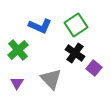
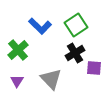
blue L-shape: rotated 20 degrees clockwise
black cross: rotated 24 degrees clockwise
purple square: rotated 35 degrees counterclockwise
purple triangle: moved 2 px up
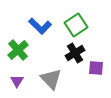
purple square: moved 2 px right
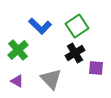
green square: moved 1 px right, 1 px down
purple triangle: rotated 32 degrees counterclockwise
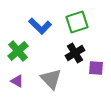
green square: moved 4 px up; rotated 15 degrees clockwise
green cross: moved 1 px down
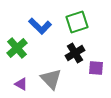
green cross: moved 1 px left, 3 px up
purple triangle: moved 4 px right, 3 px down
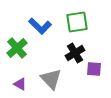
green square: rotated 10 degrees clockwise
purple square: moved 2 px left, 1 px down
purple triangle: moved 1 px left
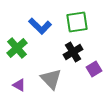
black cross: moved 2 px left, 1 px up
purple square: rotated 35 degrees counterclockwise
purple triangle: moved 1 px left, 1 px down
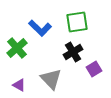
blue L-shape: moved 2 px down
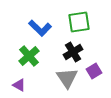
green square: moved 2 px right
green cross: moved 12 px right, 8 px down
purple square: moved 2 px down
gray triangle: moved 16 px right, 1 px up; rotated 10 degrees clockwise
